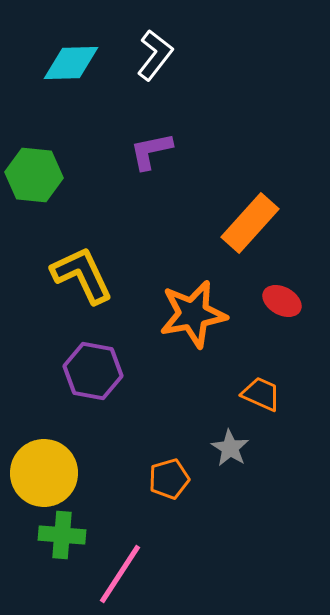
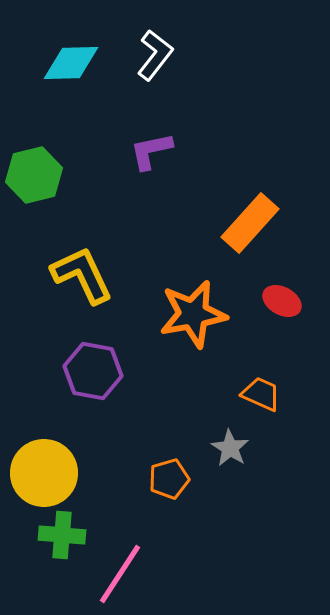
green hexagon: rotated 20 degrees counterclockwise
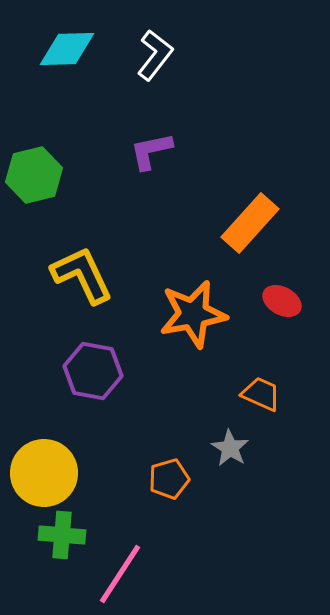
cyan diamond: moved 4 px left, 14 px up
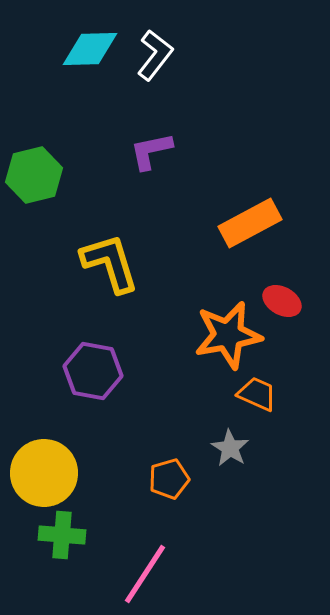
cyan diamond: moved 23 px right
orange rectangle: rotated 20 degrees clockwise
yellow L-shape: moved 28 px right, 12 px up; rotated 8 degrees clockwise
orange star: moved 35 px right, 21 px down
orange trapezoid: moved 4 px left
pink line: moved 25 px right
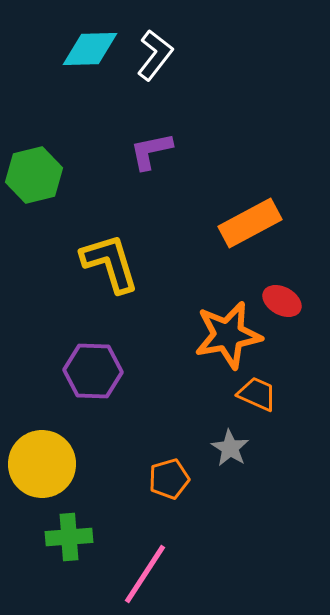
purple hexagon: rotated 8 degrees counterclockwise
yellow circle: moved 2 px left, 9 px up
green cross: moved 7 px right, 2 px down; rotated 9 degrees counterclockwise
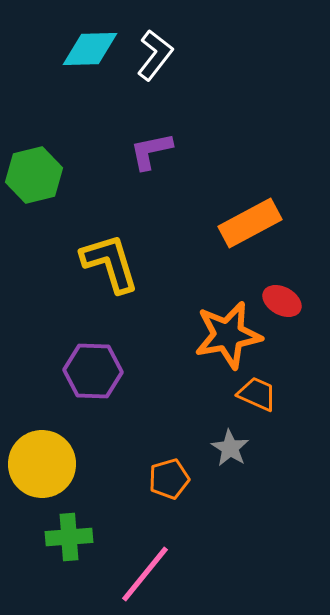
pink line: rotated 6 degrees clockwise
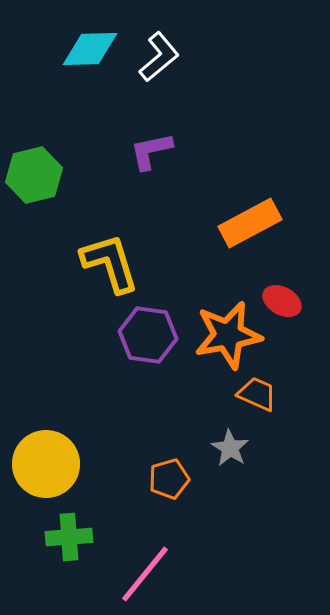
white L-shape: moved 4 px right, 2 px down; rotated 12 degrees clockwise
purple hexagon: moved 55 px right, 36 px up; rotated 6 degrees clockwise
yellow circle: moved 4 px right
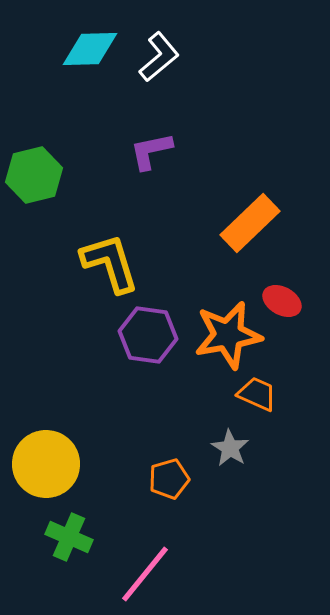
orange rectangle: rotated 16 degrees counterclockwise
green cross: rotated 27 degrees clockwise
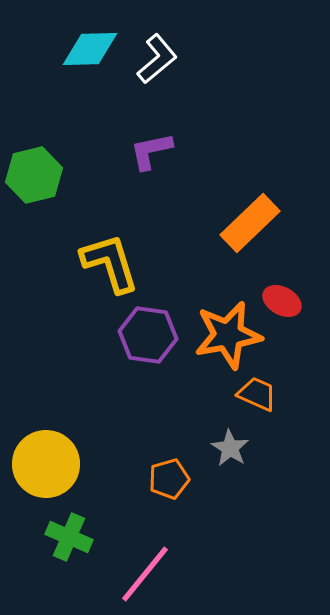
white L-shape: moved 2 px left, 2 px down
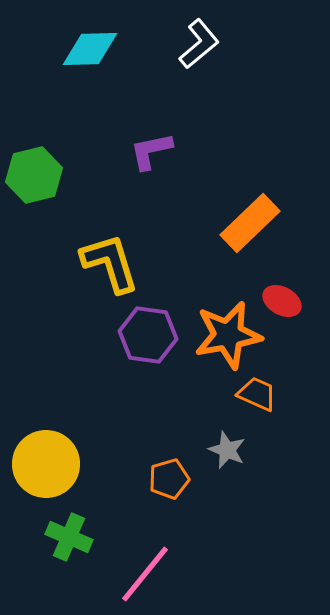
white L-shape: moved 42 px right, 15 px up
gray star: moved 3 px left, 2 px down; rotated 9 degrees counterclockwise
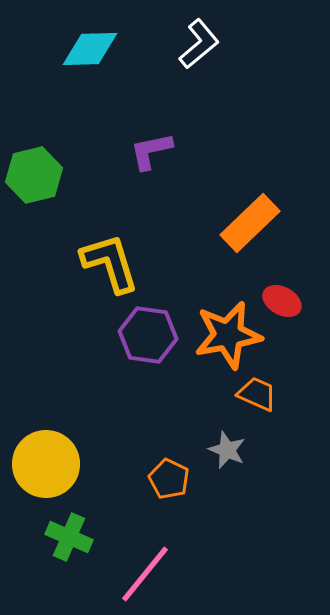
orange pentagon: rotated 30 degrees counterclockwise
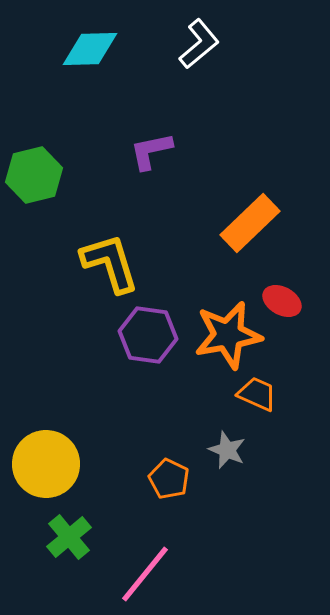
green cross: rotated 27 degrees clockwise
